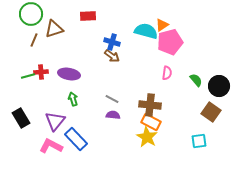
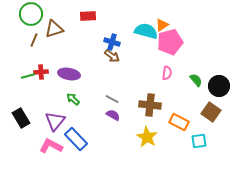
green arrow: rotated 32 degrees counterclockwise
purple semicircle: rotated 24 degrees clockwise
orange rectangle: moved 28 px right
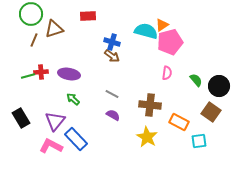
gray line: moved 5 px up
